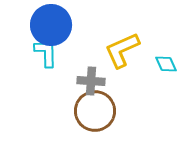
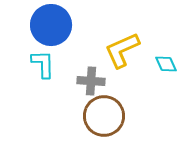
cyan L-shape: moved 3 px left, 11 px down
brown circle: moved 9 px right, 5 px down
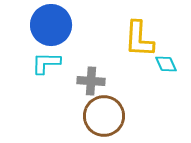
yellow L-shape: moved 17 px right, 11 px up; rotated 63 degrees counterclockwise
cyan L-shape: moved 3 px right, 1 px up; rotated 88 degrees counterclockwise
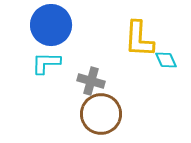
cyan diamond: moved 4 px up
gray cross: rotated 12 degrees clockwise
brown circle: moved 3 px left, 2 px up
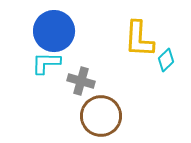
blue circle: moved 3 px right, 6 px down
cyan diamond: rotated 70 degrees clockwise
gray cross: moved 10 px left
brown circle: moved 2 px down
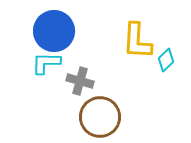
yellow L-shape: moved 2 px left, 2 px down
gray cross: moved 1 px left
brown circle: moved 1 px left, 1 px down
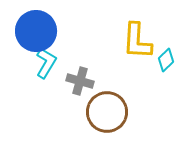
blue circle: moved 18 px left
cyan L-shape: rotated 120 degrees clockwise
brown circle: moved 7 px right, 5 px up
